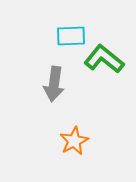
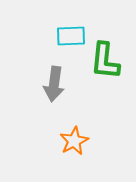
green L-shape: moved 1 px right, 2 px down; rotated 123 degrees counterclockwise
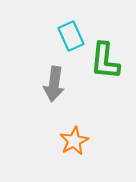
cyan rectangle: rotated 68 degrees clockwise
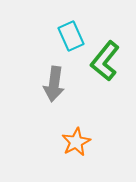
green L-shape: rotated 33 degrees clockwise
orange star: moved 2 px right, 1 px down
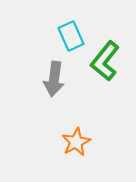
gray arrow: moved 5 px up
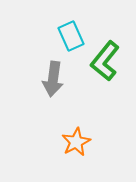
gray arrow: moved 1 px left
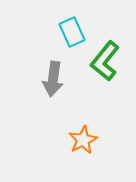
cyan rectangle: moved 1 px right, 4 px up
orange star: moved 7 px right, 2 px up
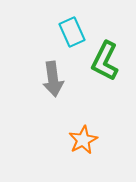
green L-shape: rotated 12 degrees counterclockwise
gray arrow: rotated 16 degrees counterclockwise
